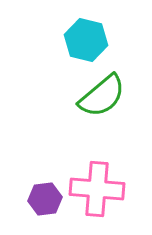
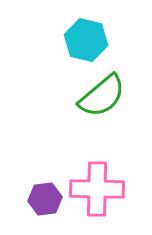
pink cross: rotated 4 degrees counterclockwise
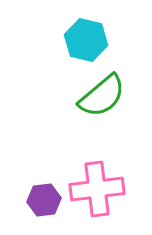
pink cross: rotated 8 degrees counterclockwise
purple hexagon: moved 1 px left, 1 px down
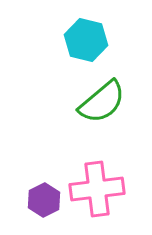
green semicircle: moved 6 px down
purple hexagon: rotated 20 degrees counterclockwise
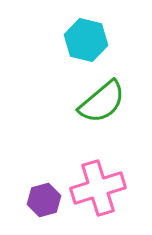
pink cross: moved 1 px right, 1 px up; rotated 10 degrees counterclockwise
purple hexagon: rotated 12 degrees clockwise
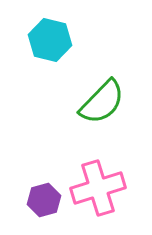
cyan hexagon: moved 36 px left
green semicircle: rotated 6 degrees counterclockwise
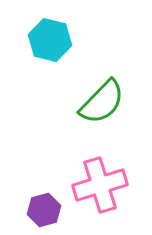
pink cross: moved 2 px right, 3 px up
purple hexagon: moved 10 px down
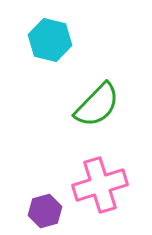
green semicircle: moved 5 px left, 3 px down
purple hexagon: moved 1 px right, 1 px down
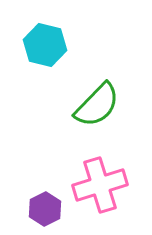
cyan hexagon: moved 5 px left, 5 px down
purple hexagon: moved 2 px up; rotated 12 degrees counterclockwise
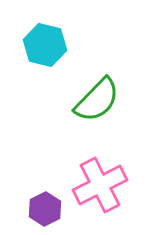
green semicircle: moved 5 px up
pink cross: rotated 10 degrees counterclockwise
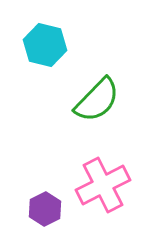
pink cross: moved 3 px right
